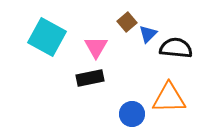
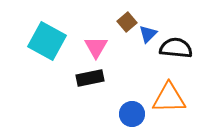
cyan square: moved 4 px down
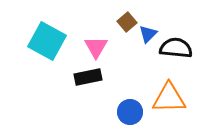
black rectangle: moved 2 px left, 1 px up
blue circle: moved 2 px left, 2 px up
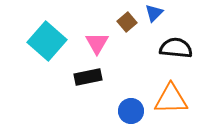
blue triangle: moved 6 px right, 21 px up
cyan square: rotated 12 degrees clockwise
pink triangle: moved 1 px right, 4 px up
orange triangle: moved 2 px right, 1 px down
blue circle: moved 1 px right, 1 px up
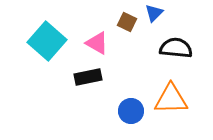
brown square: rotated 24 degrees counterclockwise
pink triangle: rotated 30 degrees counterclockwise
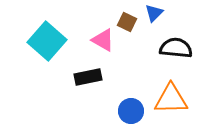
pink triangle: moved 6 px right, 3 px up
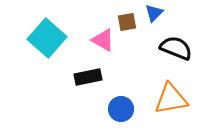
brown square: rotated 36 degrees counterclockwise
cyan square: moved 3 px up
black semicircle: rotated 16 degrees clockwise
orange triangle: rotated 9 degrees counterclockwise
blue circle: moved 10 px left, 2 px up
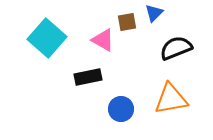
black semicircle: rotated 44 degrees counterclockwise
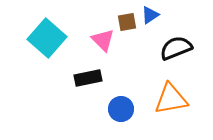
blue triangle: moved 4 px left, 2 px down; rotated 12 degrees clockwise
pink triangle: rotated 15 degrees clockwise
black rectangle: moved 1 px down
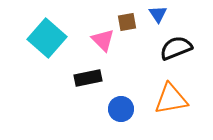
blue triangle: moved 8 px right, 1 px up; rotated 30 degrees counterclockwise
